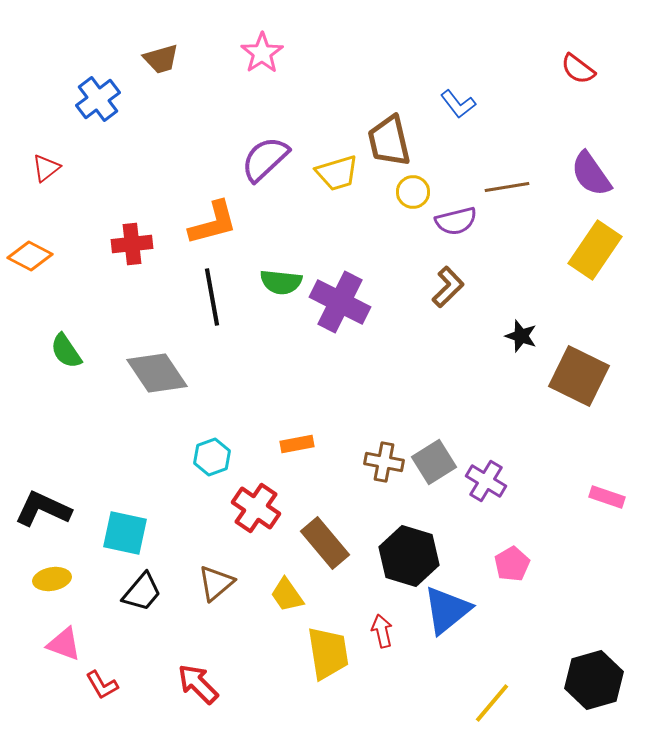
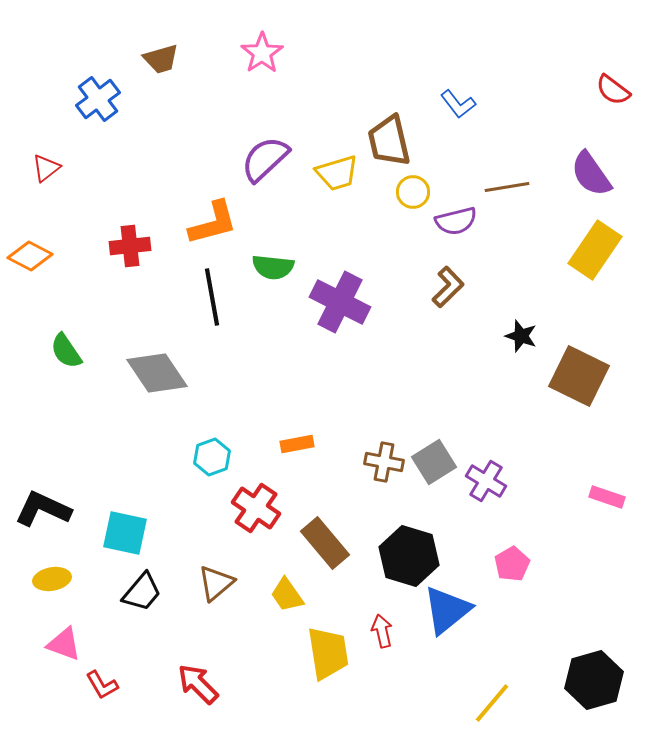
red semicircle at (578, 69): moved 35 px right, 21 px down
red cross at (132, 244): moved 2 px left, 2 px down
green semicircle at (281, 282): moved 8 px left, 15 px up
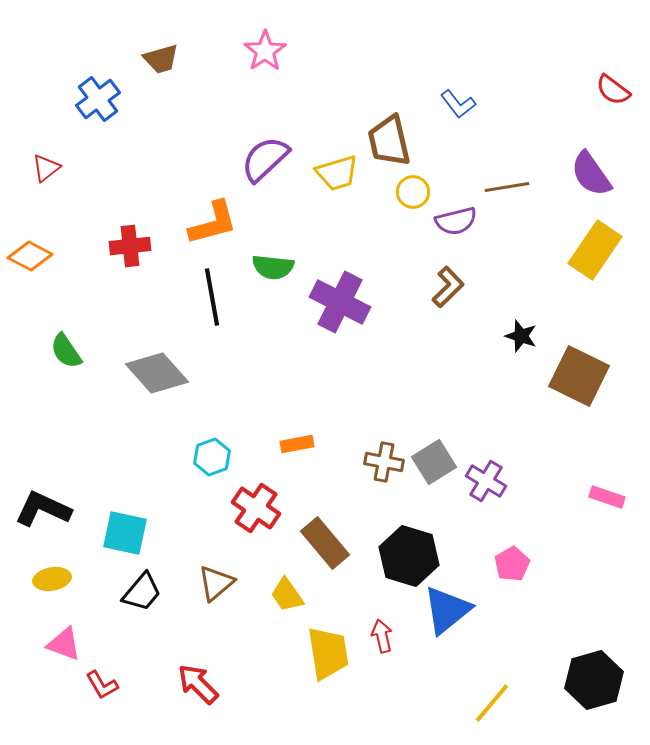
pink star at (262, 53): moved 3 px right, 2 px up
gray diamond at (157, 373): rotated 8 degrees counterclockwise
red arrow at (382, 631): moved 5 px down
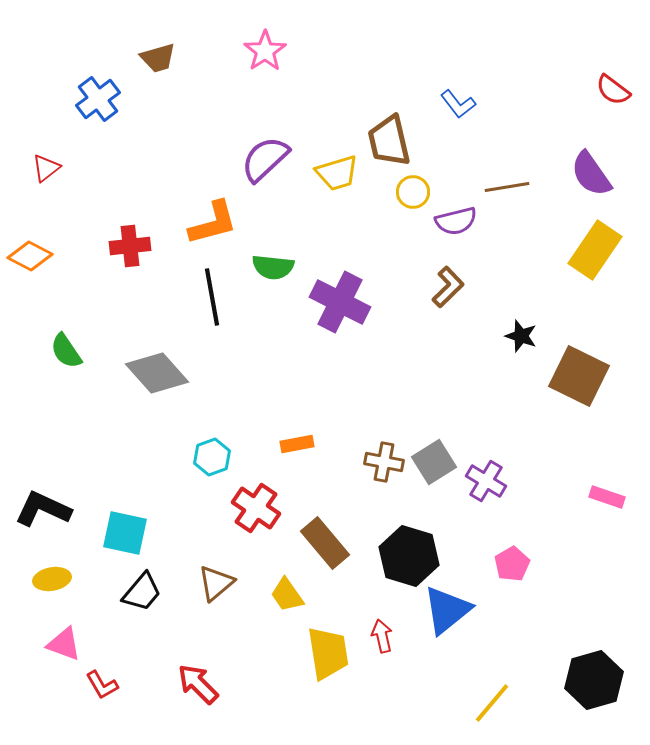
brown trapezoid at (161, 59): moved 3 px left, 1 px up
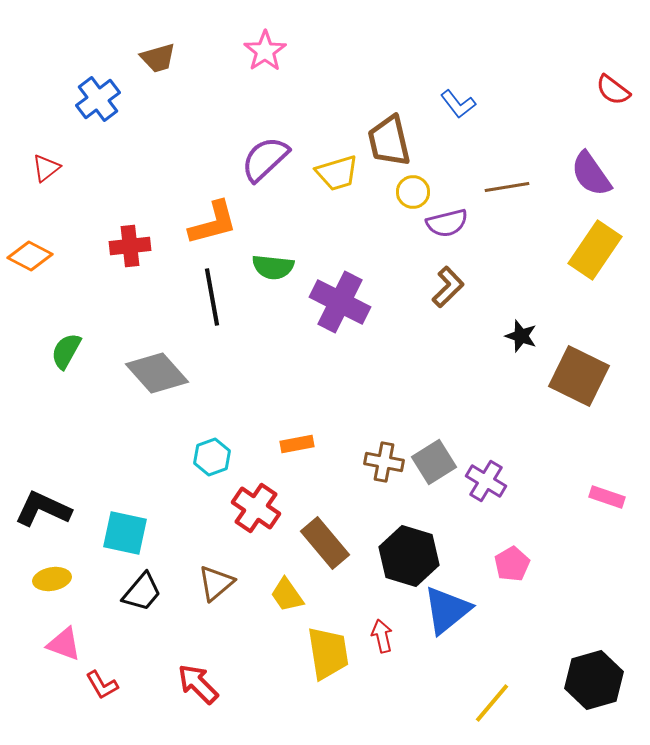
purple semicircle at (456, 221): moved 9 px left, 2 px down
green semicircle at (66, 351): rotated 63 degrees clockwise
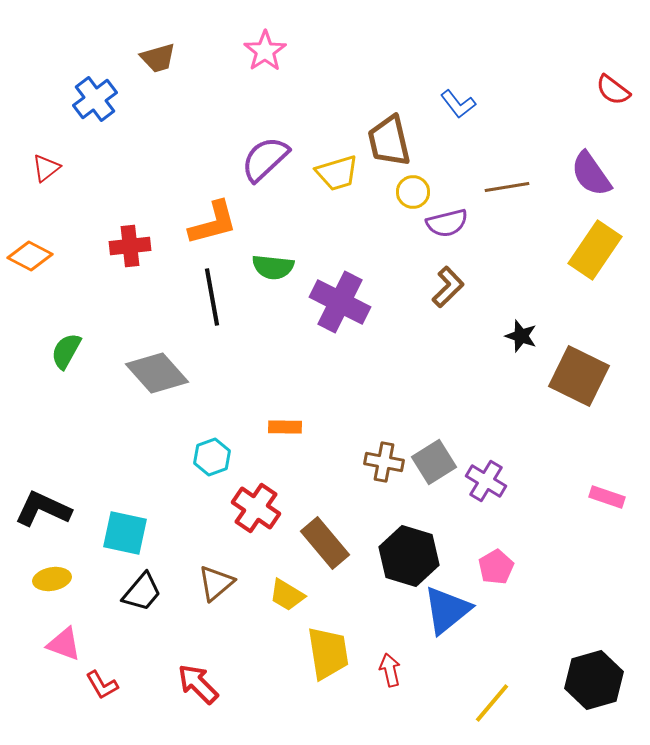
blue cross at (98, 99): moved 3 px left
orange rectangle at (297, 444): moved 12 px left, 17 px up; rotated 12 degrees clockwise
pink pentagon at (512, 564): moved 16 px left, 3 px down
yellow trapezoid at (287, 595): rotated 24 degrees counterclockwise
red arrow at (382, 636): moved 8 px right, 34 px down
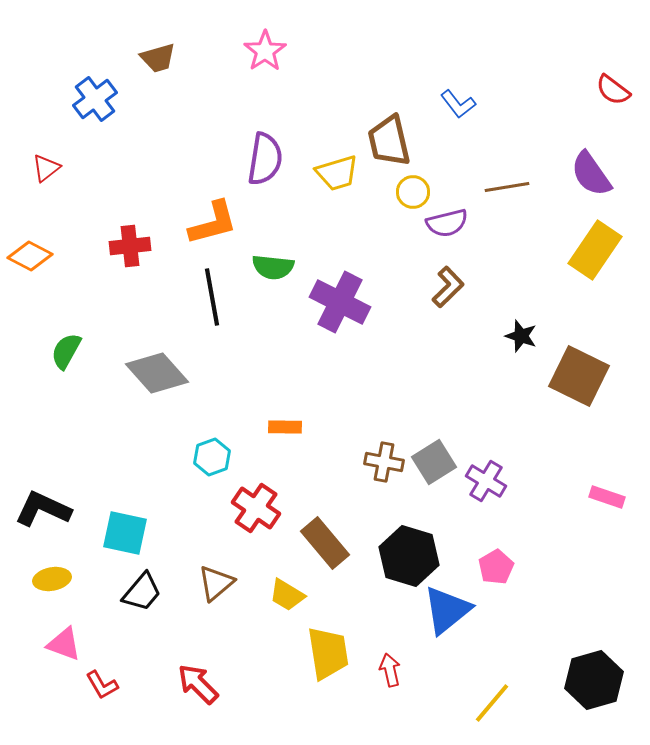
purple semicircle at (265, 159): rotated 142 degrees clockwise
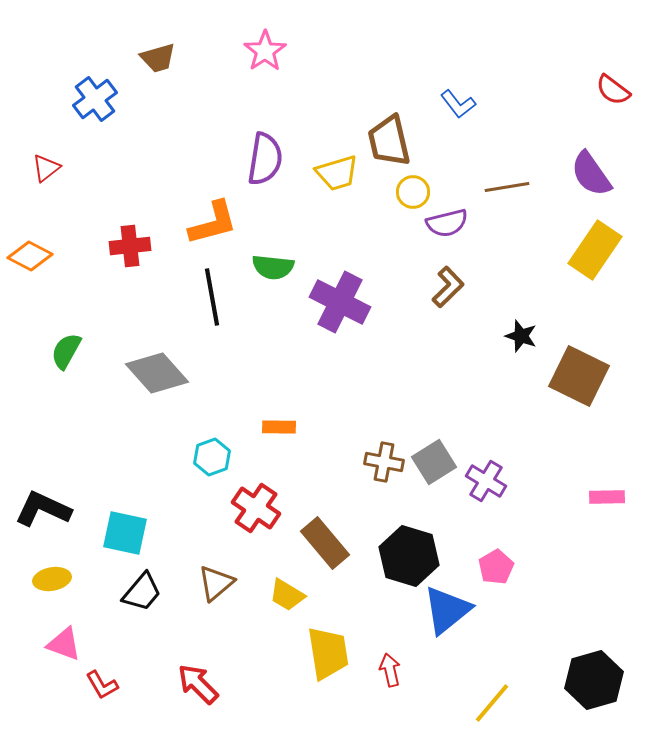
orange rectangle at (285, 427): moved 6 px left
pink rectangle at (607, 497): rotated 20 degrees counterclockwise
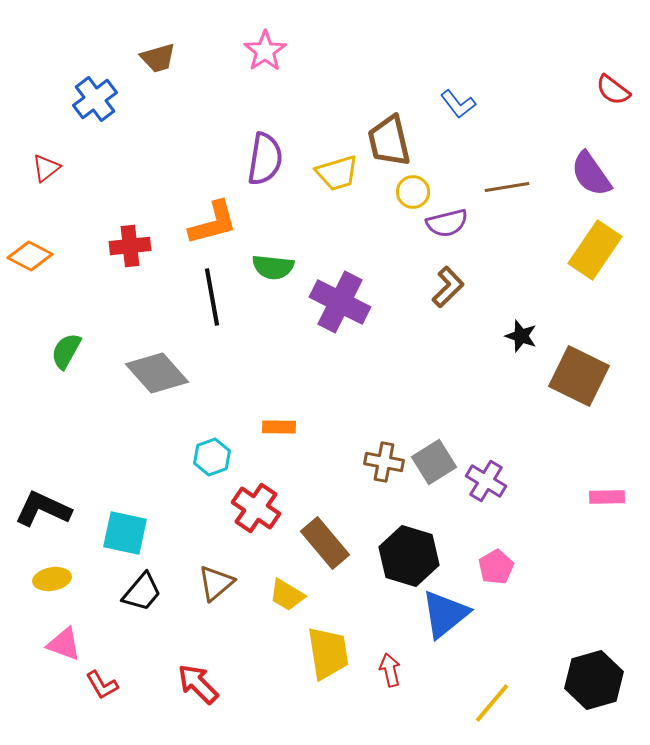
blue triangle at (447, 610): moved 2 px left, 4 px down
